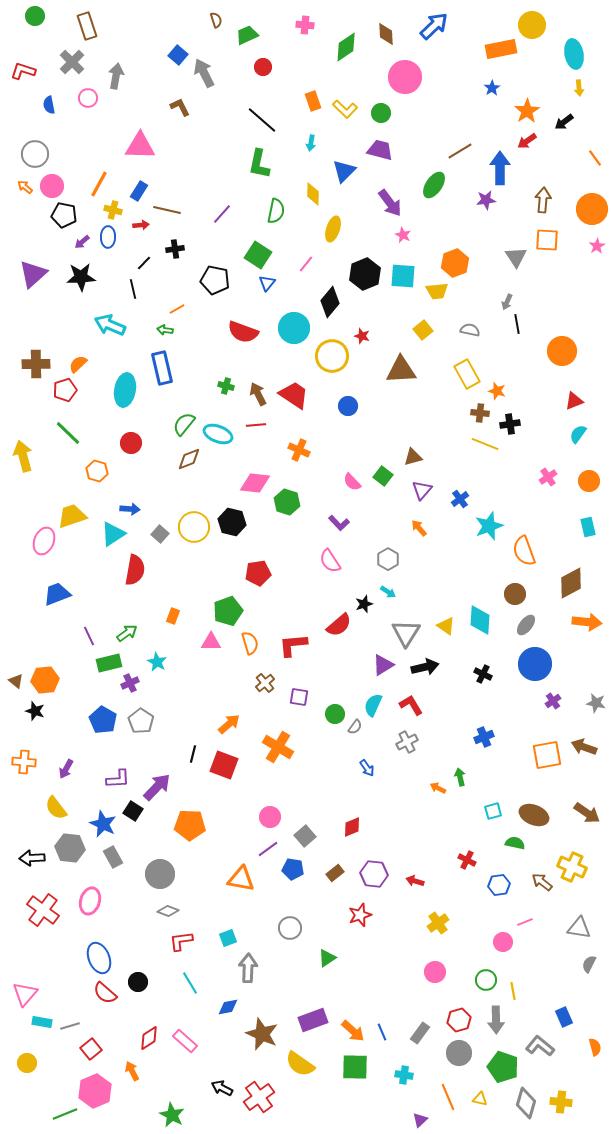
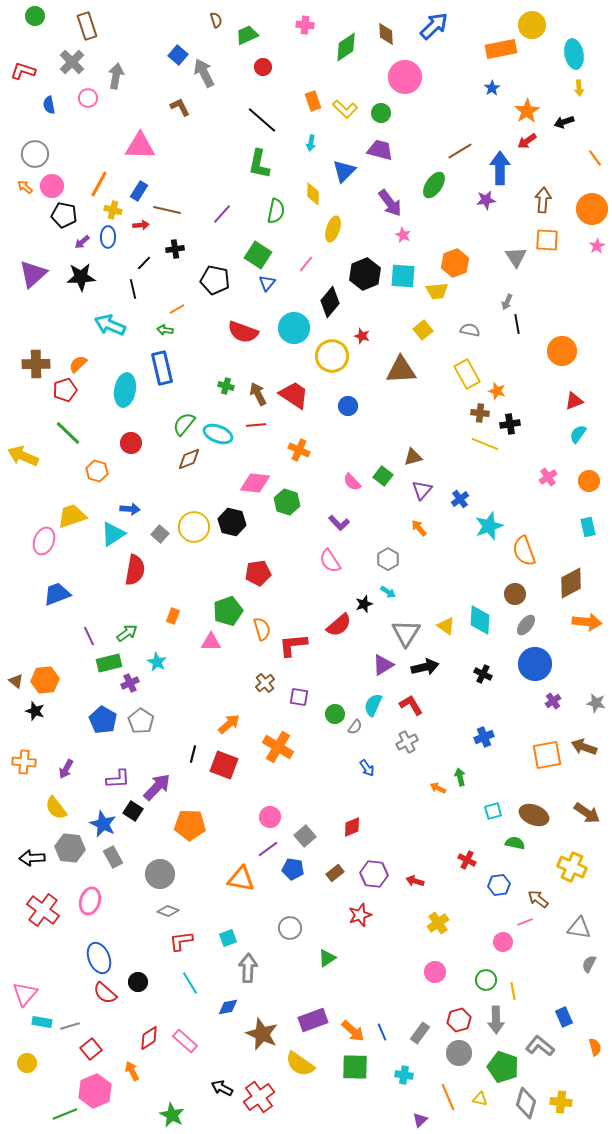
black arrow at (564, 122): rotated 18 degrees clockwise
yellow arrow at (23, 456): rotated 52 degrees counterclockwise
orange semicircle at (250, 643): moved 12 px right, 14 px up
brown arrow at (542, 882): moved 4 px left, 17 px down
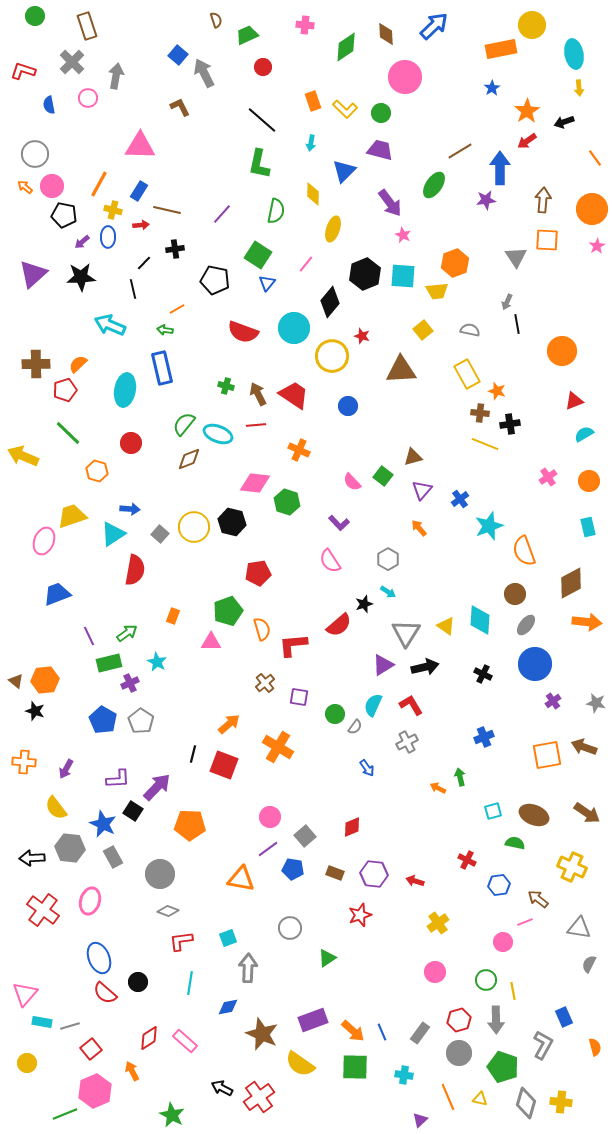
cyan semicircle at (578, 434): moved 6 px right; rotated 24 degrees clockwise
brown rectangle at (335, 873): rotated 60 degrees clockwise
cyan line at (190, 983): rotated 40 degrees clockwise
gray L-shape at (540, 1046): moved 3 px right, 1 px up; rotated 80 degrees clockwise
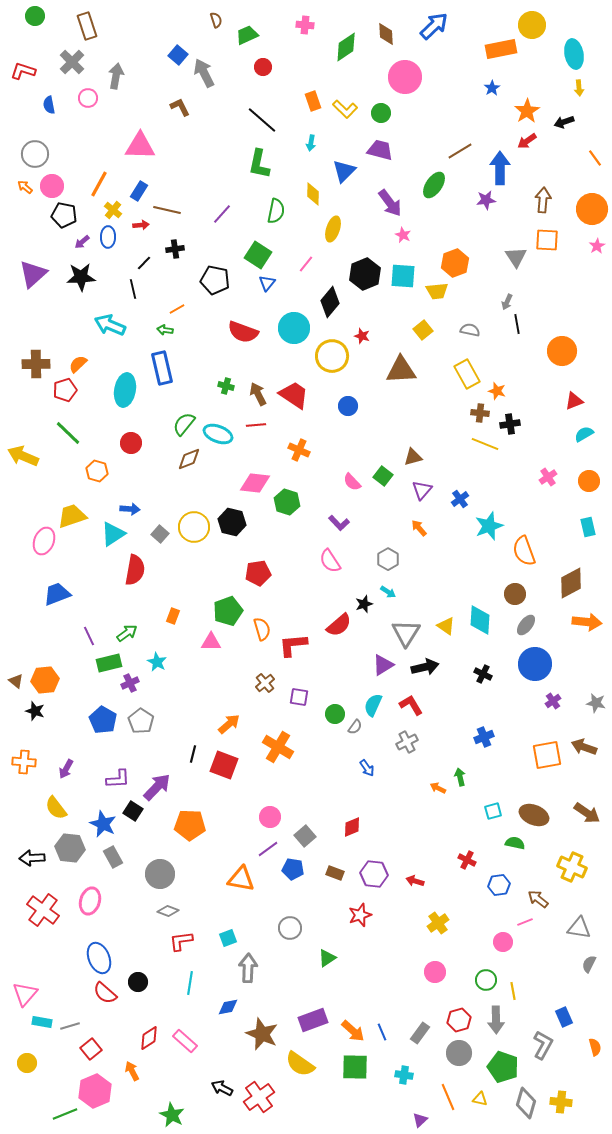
yellow cross at (113, 210): rotated 24 degrees clockwise
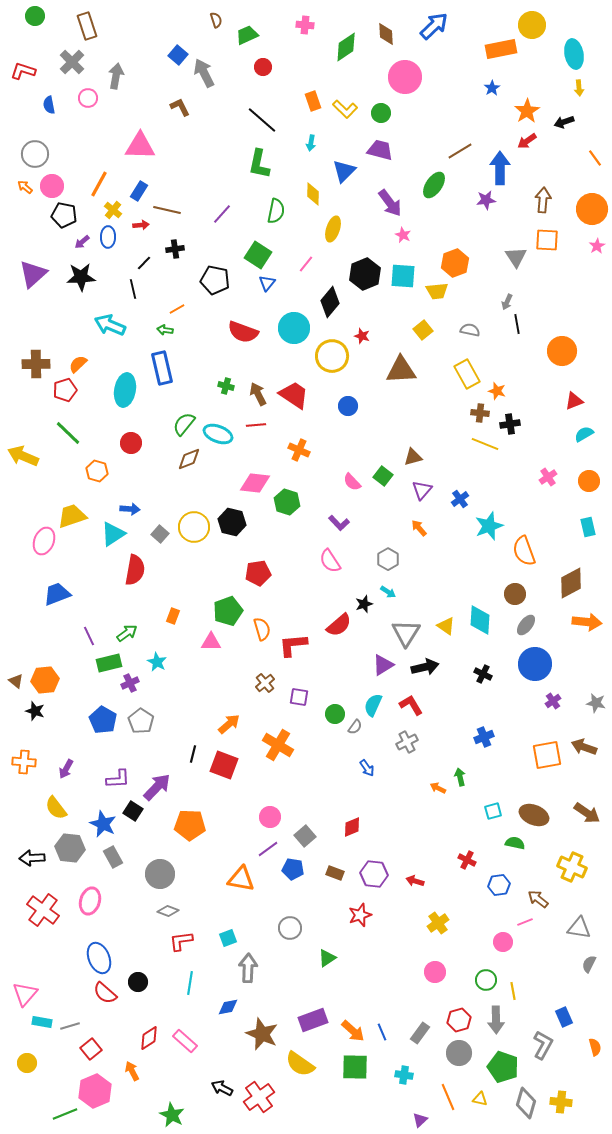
orange cross at (278, 747): moved 2 px up
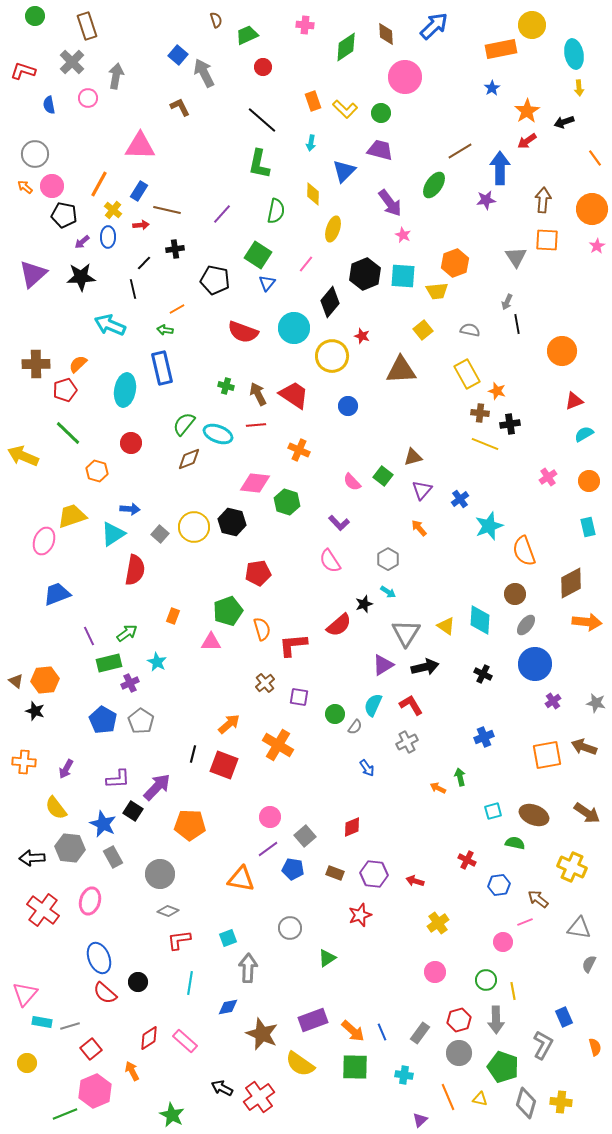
red L-shape at (181, 941): moved 2 px left, 1 px up
